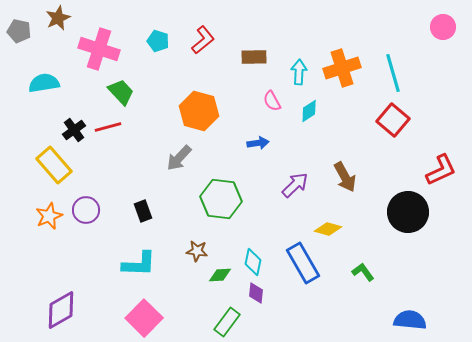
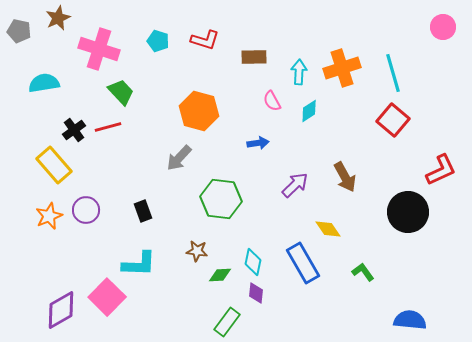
red L-shape at (203, 40): moved 2 px right; rotated 56 degrees clockwise
yellow diamond at (328, 229): rotated 40 degrees clockwise
pink square at (144, 318): moved 37 px left, 21 px up
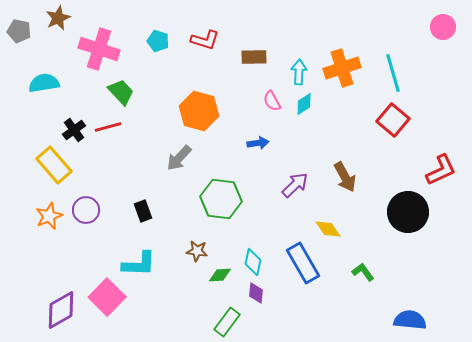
cyan diamond at (309, 111): moved 5 px left, 7 px up
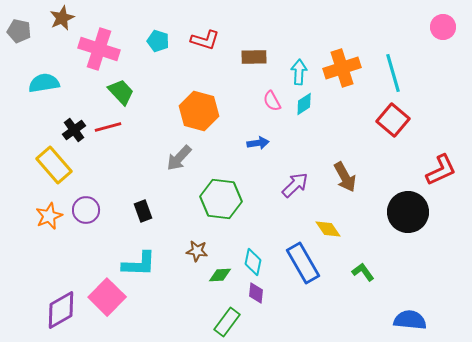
brown star at (58, 18): moved 4 px right
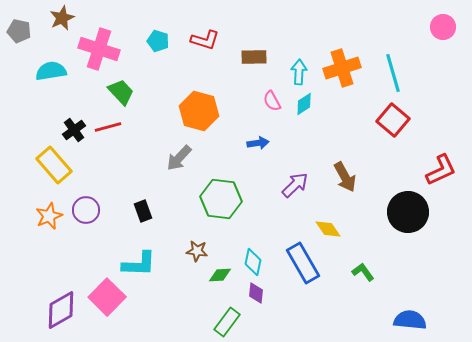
cyan semicircle at (44, 83): moved 7 px right, 12 px up
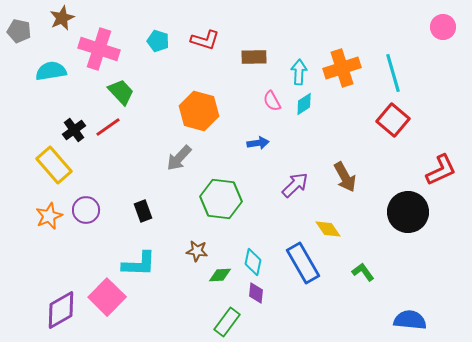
red line at (108, 127): rotated 20 degrees counterclockwise
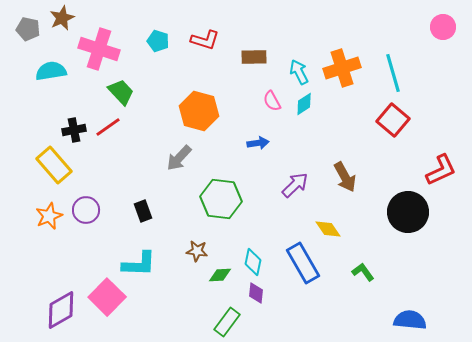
gray pentagon at (19, 31): moved 9 px right, 2 px up
cyan arrow at (299, 72): rotated 30 degrees counterclockwise
black cross at (74, 130): rotated 25 degrees clockwise
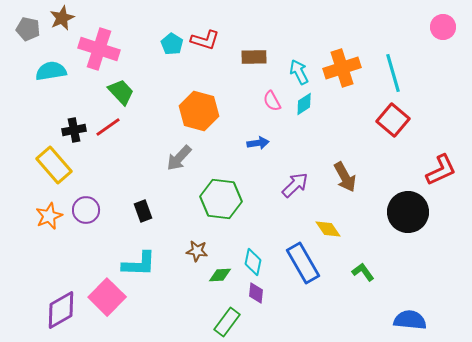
cyan pentagon at (158, 41): moved 14 px right, 3 px down; rotated 15 degrees clockwise
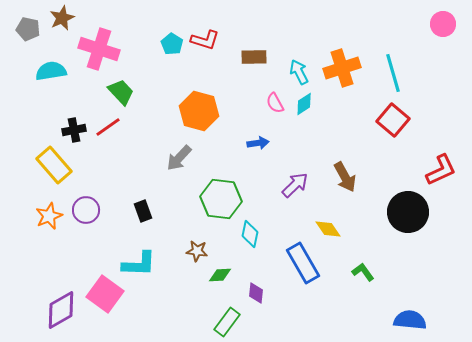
pink circle at (443, 27): moved 3 px up
pink semicircle at (272, 101): moved 3 px right, 2 px down
cyan diamond at (253, 262): moved 3 px left, 28 px up
pink square at (107, 297): moved 2 px left, 3 px up; rotated 9 degrees counterclockwise
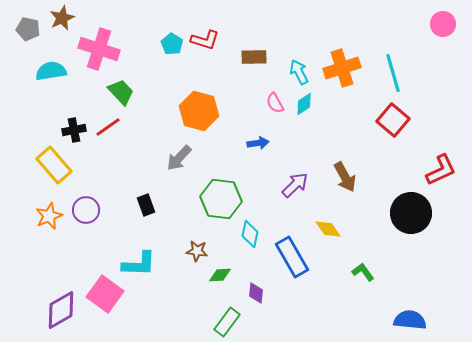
black rectangle at (143, 211): moved 3 px right, 6 px up
black circle at (408, 212): moved 3 px right, 1 px down
blue rectangle at (303, 263): moved 11 px left, 6 px up
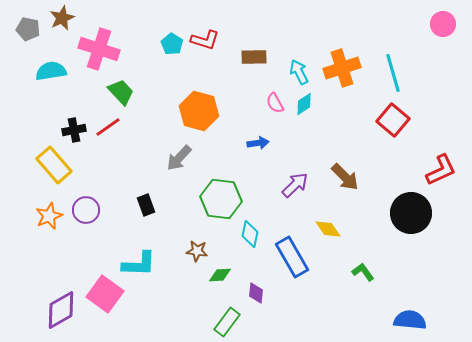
brown arrow at (345, 177): rotated 16 degrees counterclockwise
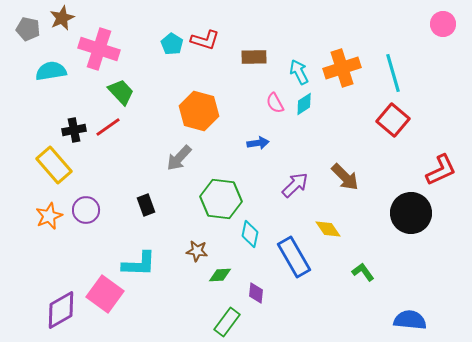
blue rectangle at (292, 257): moved 2 px right
